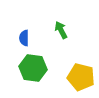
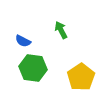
blue semicircle: moved 1 px left, 3 px down; rotated 63 degrees counterclockwise
yellow pentagon: rotated 24 degrees clockwise
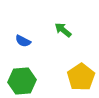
green arrow: moved 2 px right; rotated 24 degrees counterclockwise
green hexagon: moved 11 px left, 13 px down; rotated 12 degrees counterclockwise
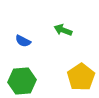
green arrow: rotated 18 degrees counterclockwise
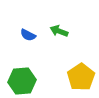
green arrow: moved 4 px left, 1 px down
blue semicircle: moved 5 px right, 6 px up
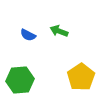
green hexagon: moved 2 px left, 1 px up
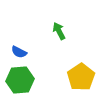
green arrow: rotated 42 degrees clockwise
blue semicircle: moved 9 px left, 17 px down
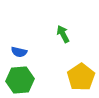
green arrow: moved 4 px right, 3 px down
blue semicircle: rotated 14 degrees counterclockwise
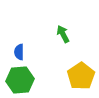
blue semicircle: rotated 77 degrees clockwise
yellow pentagon: moved 1 px up
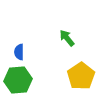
green arrow: moved 4 px right, 4 px down; rotated 12 degrees counterclockwise
green hexagon: moved 2 px left
